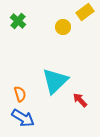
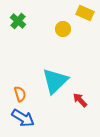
yellow rectangle: moved 1 px down; rotated 60 degrees clockwise
yellow circle: moved 2 px down
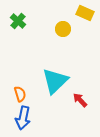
blue arrow: rotated 70 degrees clockwise
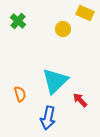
blue arrow: moved 25 px right
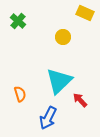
yellow circle: moved 8 px down
cyan triangle: moved 4 px right
blue arrow: rotated 15 degrees clockwise
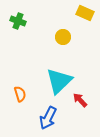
green cross: rotated 21 degrees counterclockwise
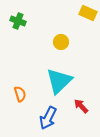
yellow rectangle: moved 3 px right
yellow circle: moved 2 px left, 5 px down
red arrow: moved 1 px right, 6 px down
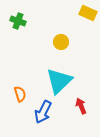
red arrow: rotated 21 degrees clockwise
blue arrow: moved 5 px left, 6 px up
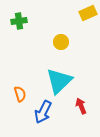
yellow rectangle: rotated 48 degrees counterclockwise
green cross: moved 1 px right; rotated 28 degrees counterclockwise
